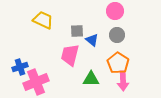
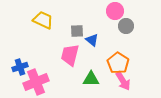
gray circle: moved 9 px right, 9 px up
pink arrow: rotated 30 degrees counterclockwise
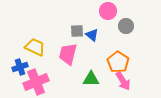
pink circle: moved 7 px left
yellow trapezoid: moved 8 px left, 27 px down
blue triangle: moved 5 px up
pink trapezoid: moved 2 px left, 1 px up
orange pentagon: moved 1 px up
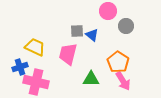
pink cross: rotated 35 degrees clockwise
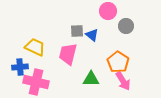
blue cross: rotated 14 degrees clockwise
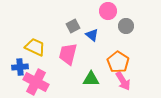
gray square: moved 4 px left, 5 px up; rotated 24 degrees counterclockwise
pink cross: rotated 15 degrees clockwise
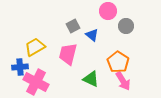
yellow trapezoid: rotated 55 degrees counterclockwise
green triangle: rotated 24 degrees clockwise
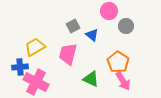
pink circle: moved 1 px right
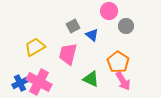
blue cross: moved 16 px down; rotated 21 degrees counterclockwise
pink cross: moved 3 px right
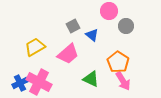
pink trapezoid: rotated 145 degrees counterclockwise
